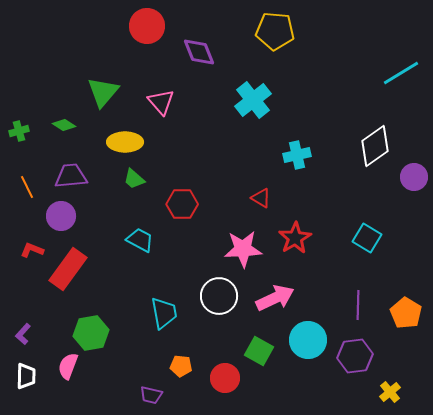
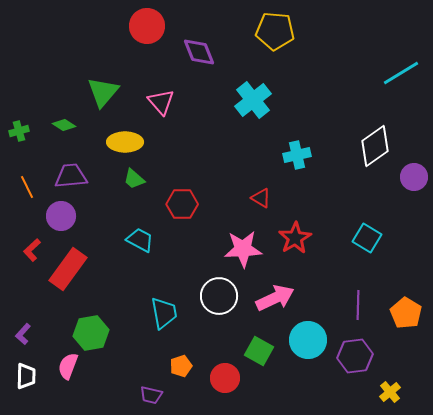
red L-shape at (32, 250): rotated 65 degrees counterclockwise
orange pentagon at (181, 366): rotated 25 degrees counterclockwise
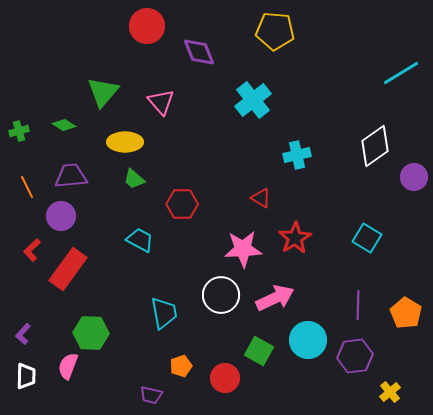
white circle at (219, 296): moved 2 px right, 1 px up
green hexagon at (91, 333): rotated 12 degrees clockwise
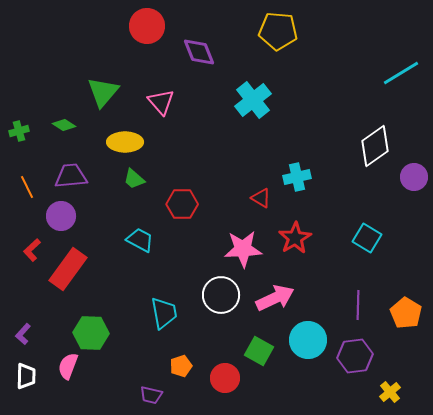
yellow pentagon at (275, 31): moved 3 px right
cyan cross at (297, 155): moved 22 px down
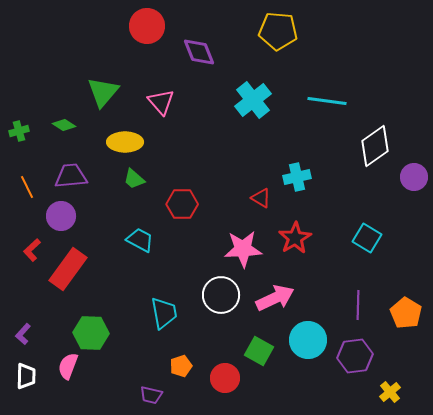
cyan line at (401, 73): moved 74 px left, 28 px down; rotated 39 degrees clockwise
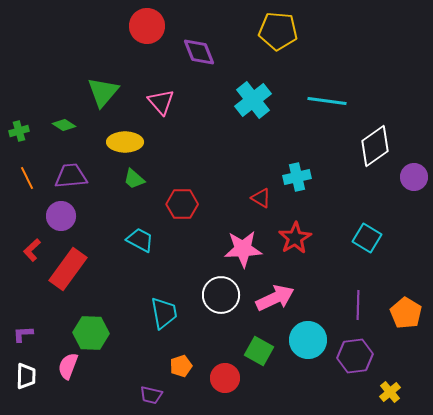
orange line at (27, 187): moved 9 px up
purple L-shape at (23, 334): rotated 45 degrees clockwise
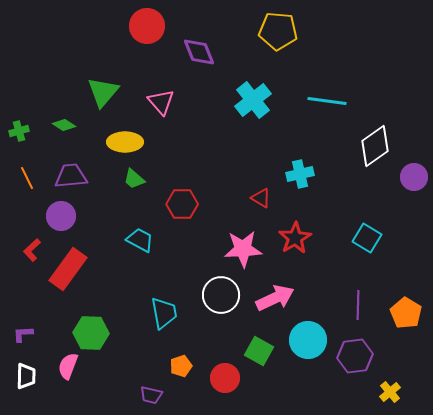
cyan cross at (297, 177): moved 3 px right, 3 px up
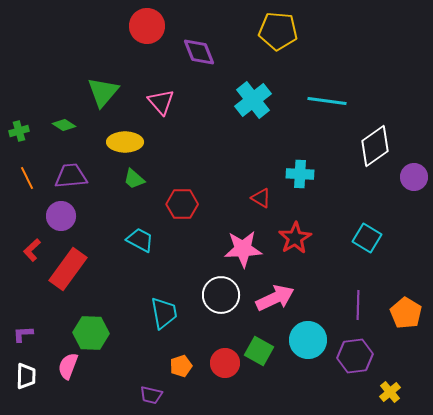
cyan cross at (300, 174): rotated 16 degrees clockwise
red circle at (225, 378): moved 15 px up
